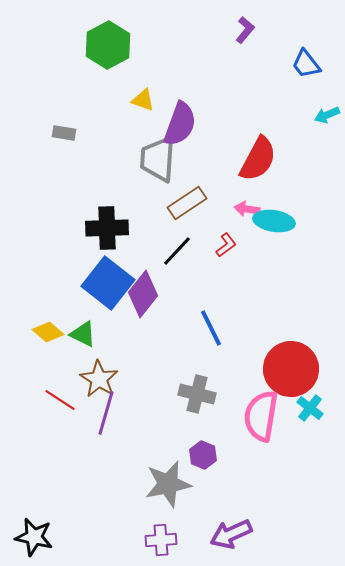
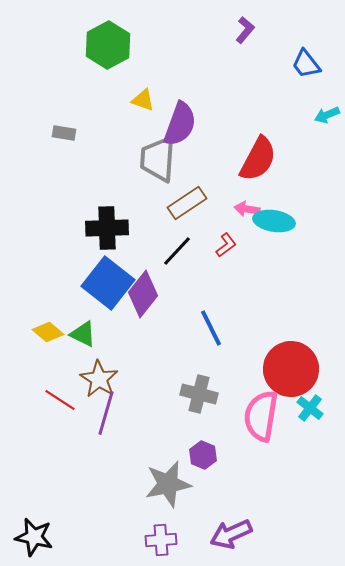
gray cross: moved 2 px right
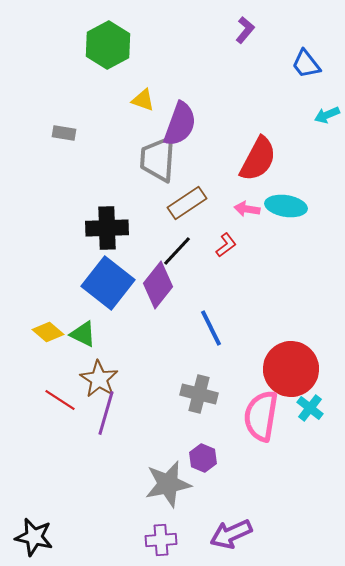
cyan ellipse: moved 12 px right, 15 px up
purple diamond: moved 15 px right, 9 px up
purple hexagon: moved 3 px down
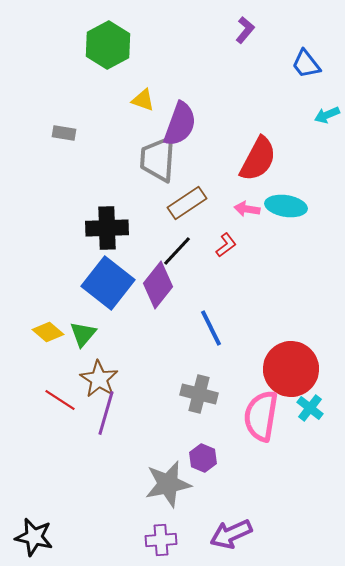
green triangle: rotated 44 degrees clockwise
